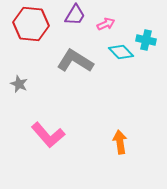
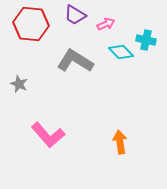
purple trapezoid: rotated 90 degrees clockwise
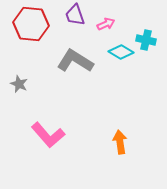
purple trapezoid: rotated 40 degrees clockwise
cyan diamond: rotated 15 degrees counterclockwise
